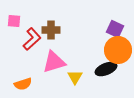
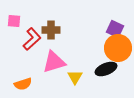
orange circle: moved 2 px up
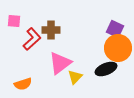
pink triangle: moved 6 px right, 1 px down; rotated 20 degrees counterclockwise
yellow triangle: rotated 14 degrees clockwise
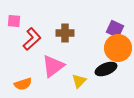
brown cross: moved 14 px right, 3 px down
pink triangle: moved 7 px left, 3 px down
yellow triangle: moved 4 px right, 4 px down
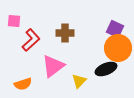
red L-shape: moved 1 px left, 1 px down
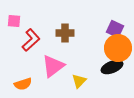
black ellipse: moved 6 px right, 2 px up
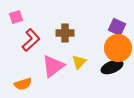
pink square: moved 2 px right, 4 px up; rotated 24 degrees counterclockwise
purple square: moved 2 px right, 2 px up
yellow triangle: moved 19 px up
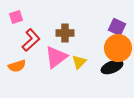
pink triangle: moved 3 px right, 9 px up
orange semicircle: moved 6 px left, 18 px up
